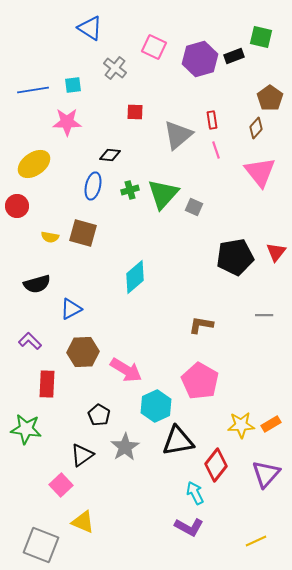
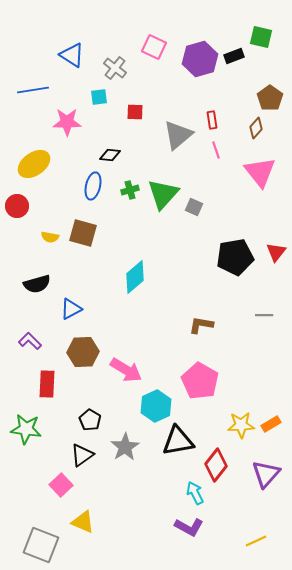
blue triangle at (90, 28): moved 18 px left, 27 px down
cyan square at (73, 85): moved 26 px right, 12 px down
black pentagon at (99, 415): moved 9 px left, 5 px down
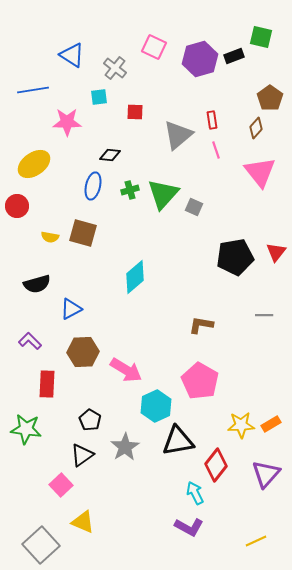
gray square at (41, 545): rotated 27 degrees clockwise
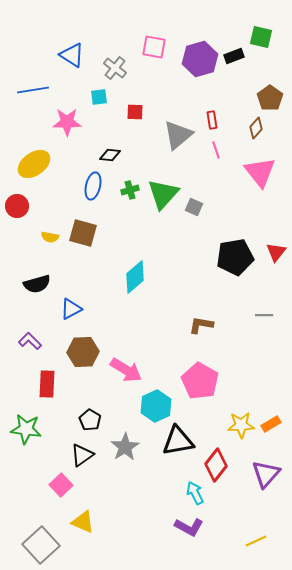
pink square at (154, 47): rotated 15 degrees counterclockwise
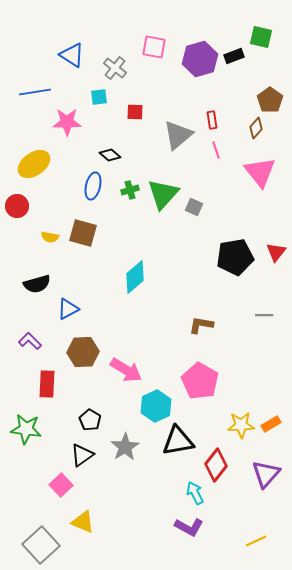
blue line at (33, 90): moved 2 px right, 2 px down
brown pentagon at (270, 98): moved 2 px down
black diamond at (110, 155): rotated 35 degrees clockwise
blue triangle at (71, 309): moved 3 px left
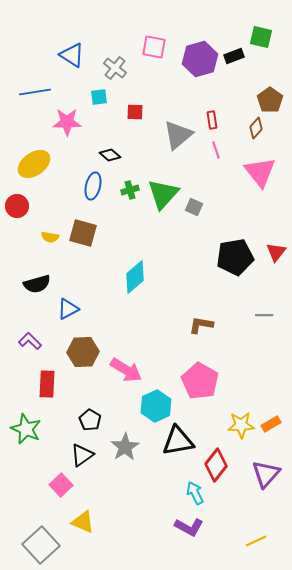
green star at (26, 429): rotated 16 degrees clockwise
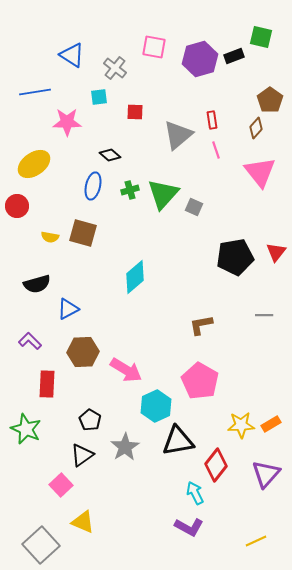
brown L-shape at (201, 325): rotated 20 degrees counterclockwise
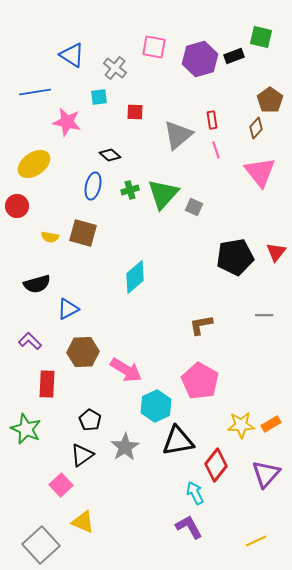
pink star at (67, 122): rotated 12 degrees clockwise
purple L-shape at (189, 527): rotated 148 degrees counterclockwise
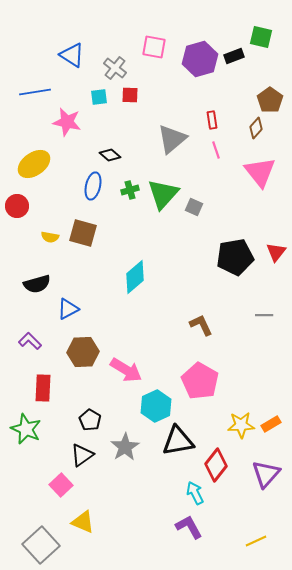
red square at (135, 112): moved 5 px left, 17 px up
gray triangle at (178, 135): moved 6 px left, 4 px down
brown L-shape at (201, 325): rotated 75 degrees clockwise
red rectangle at (47, 384): moved 4 px left, 4 px down
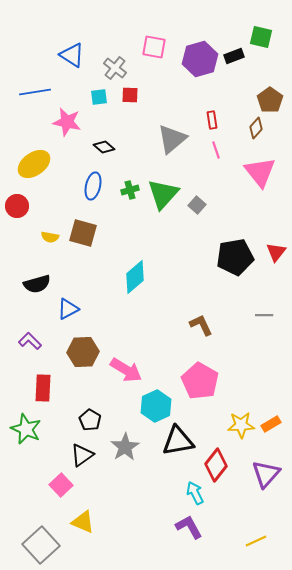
black diamond at (110, 155): moved 6 px left, 8 px up
gray square at (194, 207): moved 3 px right, 2 px up; rotated 18 degrees clockwise
